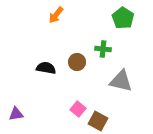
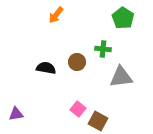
gray triangle: moved 4 px up; rotated 20 degrees counterclockwise
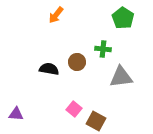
black semicircle: moved 3 px right, 1 px down
pink square: moved 4 px left
purple triangle: rotated 14 degrees clockwise
brown square: moved 2 px left
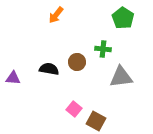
purple triangle: moved 3 px left, 36 px up
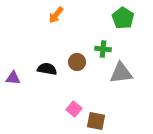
black semicircle: moved 2 px left
gray triangle: moved 4 px up
brown square: rotated 18 degrees counterclockwise
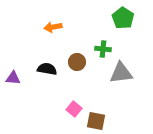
orange arrow: moved 3 px left, 12 px down; rotated 42 degrees clockwise
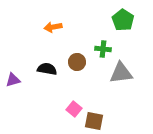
green pentagon: moved 2 px down
purple triangle: moved 2 px down; rotated 21 degrees counterclockwise
brown square: moved 2 px left
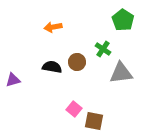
green cross: rotated 28 degrees clockwise
black semicircle: moved 5 px right, 2 px up
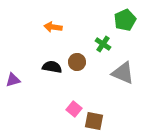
green pentagon: moved 2 px right; rotated 15 degrees clockwise
orange arrow: rotated 18 degrees clockwise
green cross: moved 5 px up
gray triangle: moved 2 px right; rotated 30 degrees clockwise
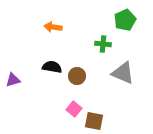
green cross: rotated 28 degrees counterclockwise
brown circle: moved 14 px down
